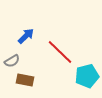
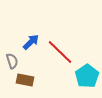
blue arrow: moved 5 px right, 6 px down
gray semicircle: rotated 77 degrees counterclockwise
cyan pentagon: rotated 20 degrees counterclockwise
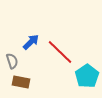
brown rectangle: moved 4 px left, 2 px down
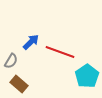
red line: rotated 24 degrees counterclockwise
gray semicircle: moved 1 px left; rotated 49 degrees clockwise
brown rectangle: moved 2 px left, 2 px down; rotated 30 degrees clockwise
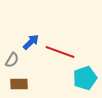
gray semicircle: moved 1 px right, 1 px up
cyan pentagon: moved 2 px left, 2 px down; rotated 15 degrees clockwise
brown rectangle: rotated 42 degrees counterclockwise
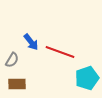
blue arrow: rotated 96 degrees clockwise
cyan pentagon: moved 2 px right
brown rectangle: moved 2 px left
